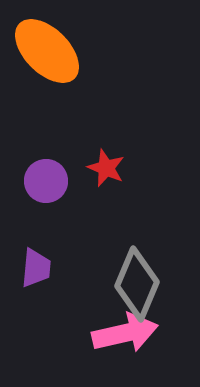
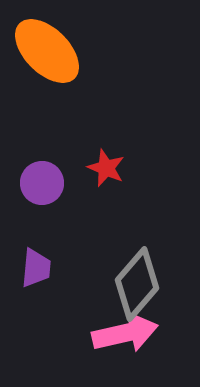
purple circle: moved 4 px left, 2 px down
gray diamond: rotated 18 degrees clockwise
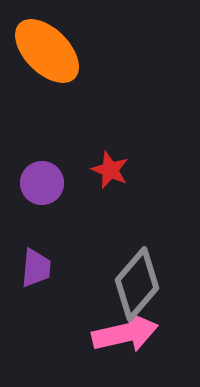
red star: moved 4 px right, 2 px down
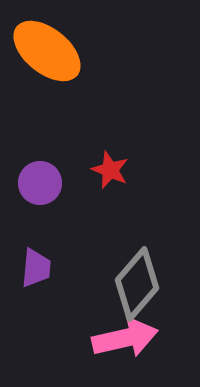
orange ellipse: rotated 6 degrees counterclockwise
purple circle: moved 2 px left
pink arrow: moved 5 px down
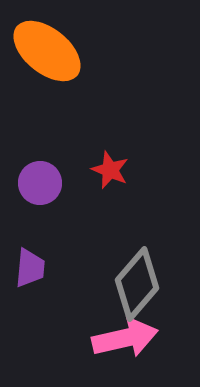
purple trapezoid: moved 6 px left
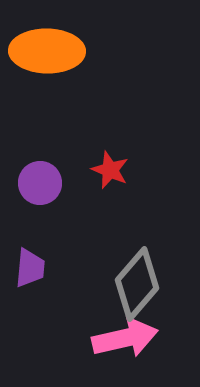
orange ellipse: rotated 38 degrees counterclockwise
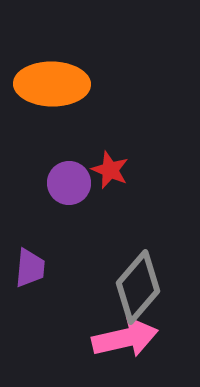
orange ellipse: moved 5 px right, 33 px down
purple circle: moved 29 px right
gray diamond: moved 1 px right, 3 px down
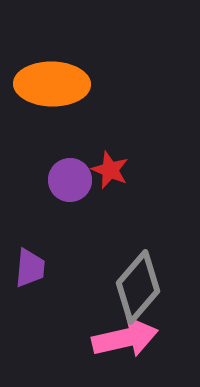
purple circle: moved 1 px right, 3 px up
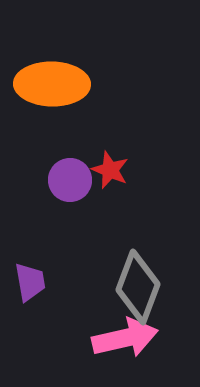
purple trapezoid: moved 14 px down; rotated 15 degrees counterclockwise
gray diamond: rotated 20 degrees counterclockwise
